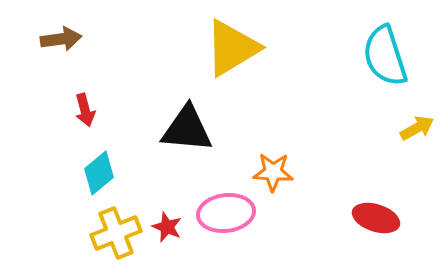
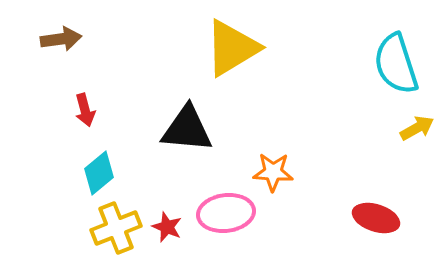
cyan semicircle: moved 11 px right, 8 px down
yellow cross: moved 5 px up
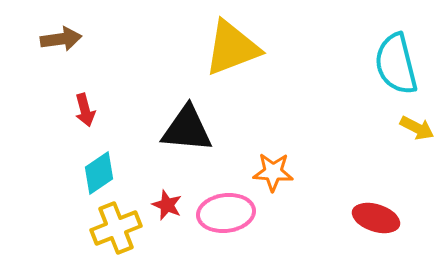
yellow triangle: rotated 10 degrees clockwise
cyan semicircle: rotated 4 degrees clockwise
yellow arrow: rotated 56 degrees clockwise
cyan diamond: rotated 6 degrees clockwise
red star: moved 22 px up
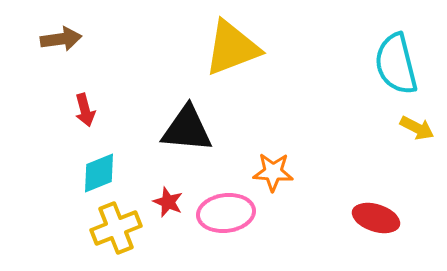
cyan diamond: rotated 12 degrees clockwise
red star: moved 1 px right, 3 px up
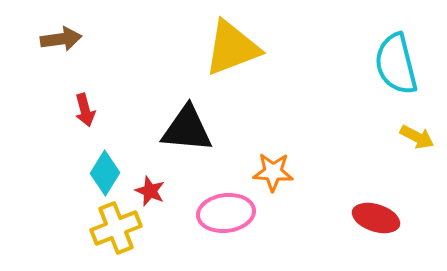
yellow arrow: moved 9 px down
cyan diamond: moved 6 px right; rotated 36 degrees counterclockwise
red star: moved 18 px left, 11 px up
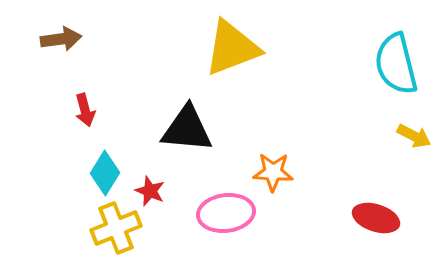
yellow arrow: moved 3 px left, 1 px up
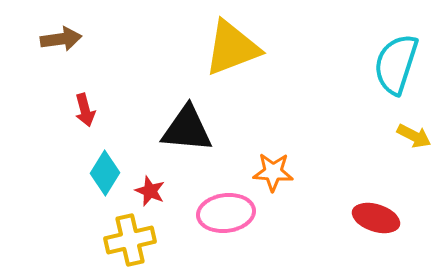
cyan semicircle: rotated 32 degrees clockwise
yellow cross: moved 14 px right, 12 px down; rotated 9 degrees clockwise
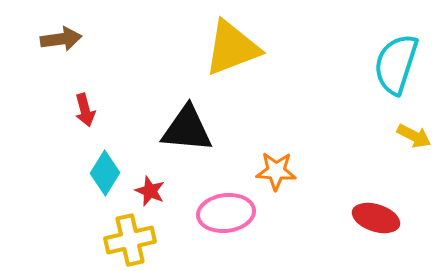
orange star: moved 3 px right, 1 px up
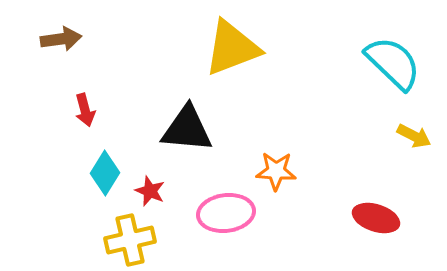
cyan semicircle: moved 3 px left, 1 px up; rotated 116 degrees clockwise
